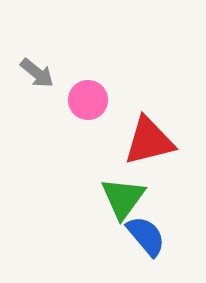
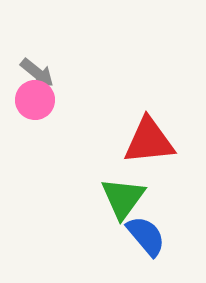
pink circle: moved 53 px left
red triangle: rotated 8 degrees clockwise
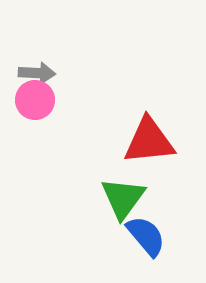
gray arrow: rotated 36 degrees counterclockwise
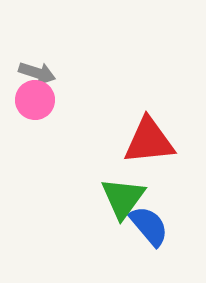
gray arrow: rotated 15 degrees clockwise
blue semicircle: moved 3 px right, 10 px up
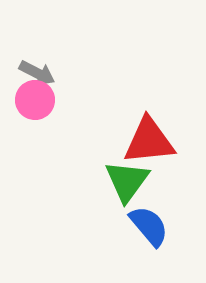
gray arrow: rotated 9 degrees clockwise
green triangle: moved 4 px right, 17 px up
